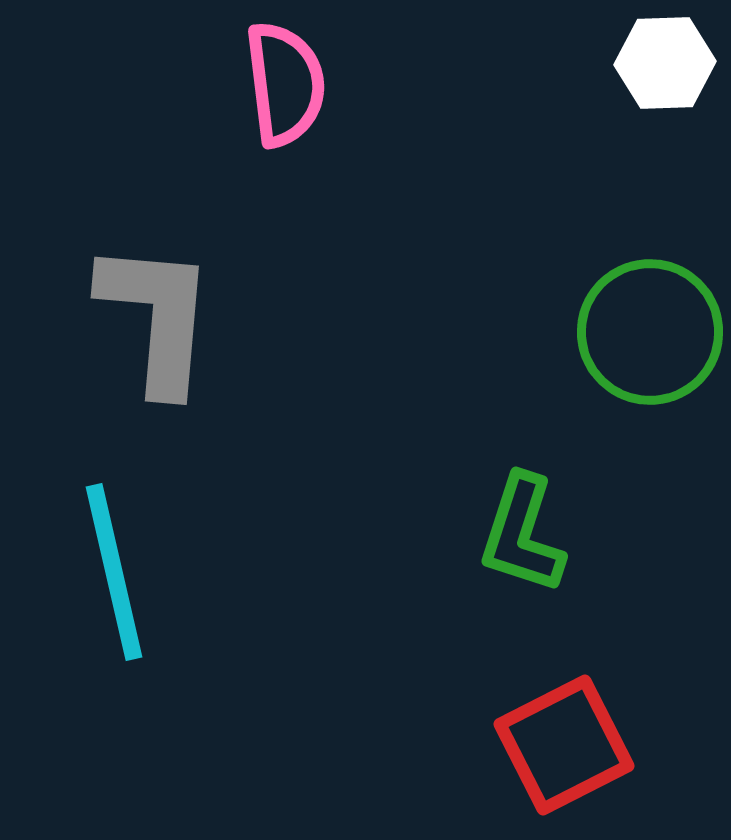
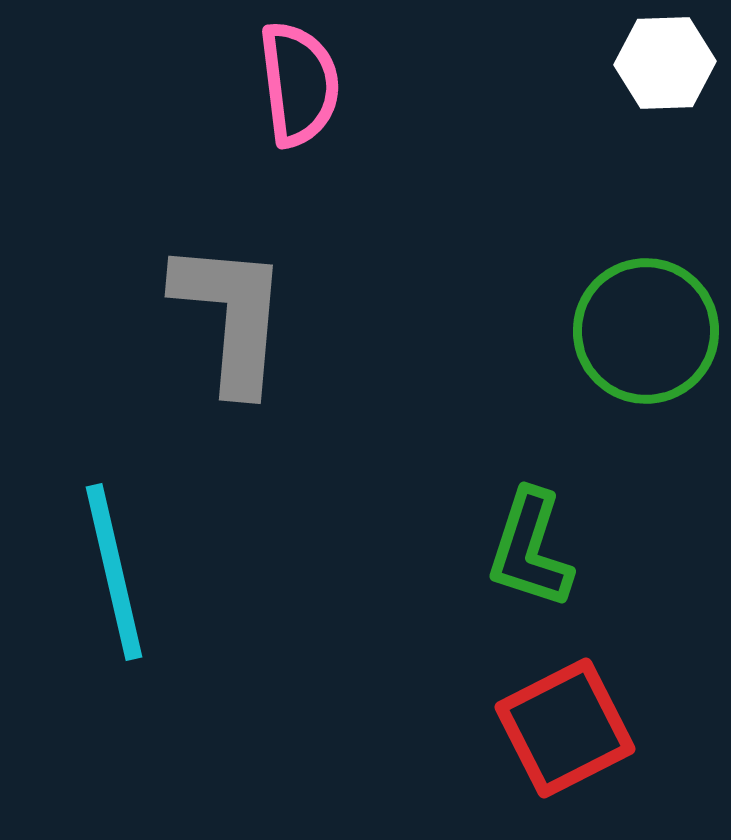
pink semicircle: moved 14 px right
gray L-shape: moved 74 px right, 1 px up
green circle: moved 4 px left, 1 px up
green L-shape: moved 8 px right, 15 px down
red square: moved 1 px right, 17 px up
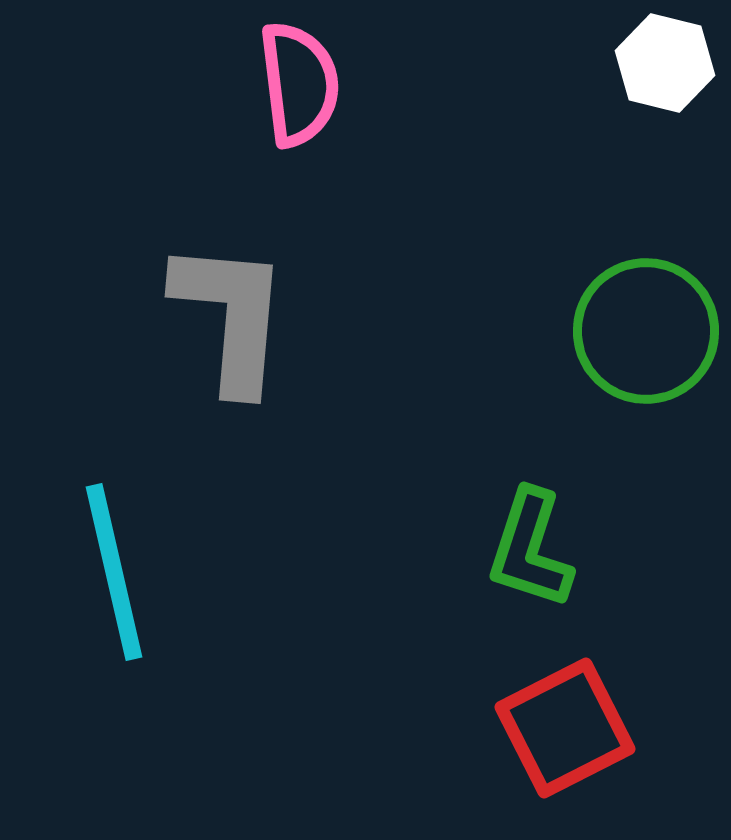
white hexagon: rotated 16 degrees clockwise
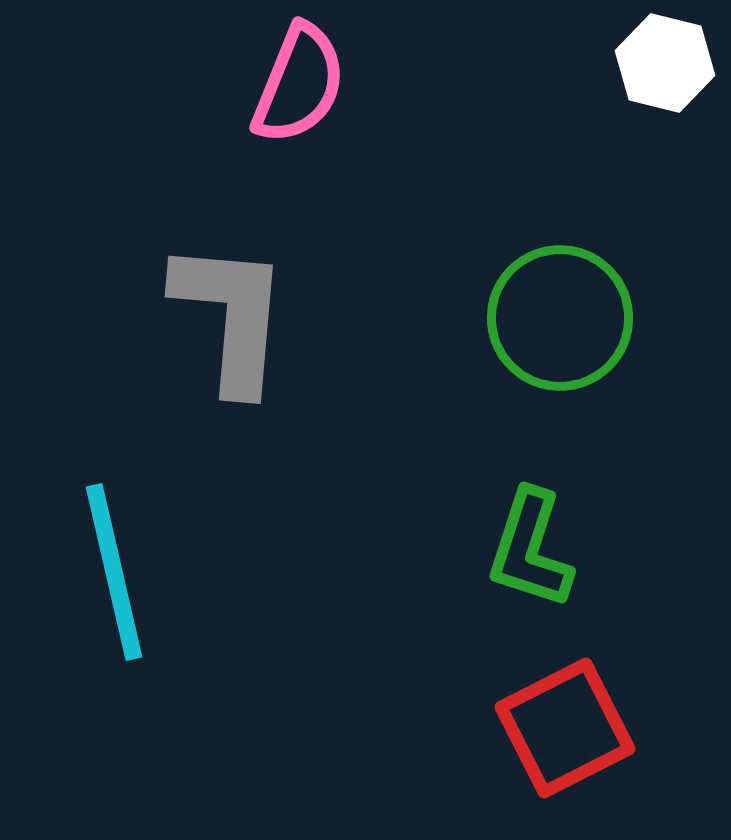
pink semicircle: rotated 29 degrees clockwise
green circle: moved 86 px left, 13 px up
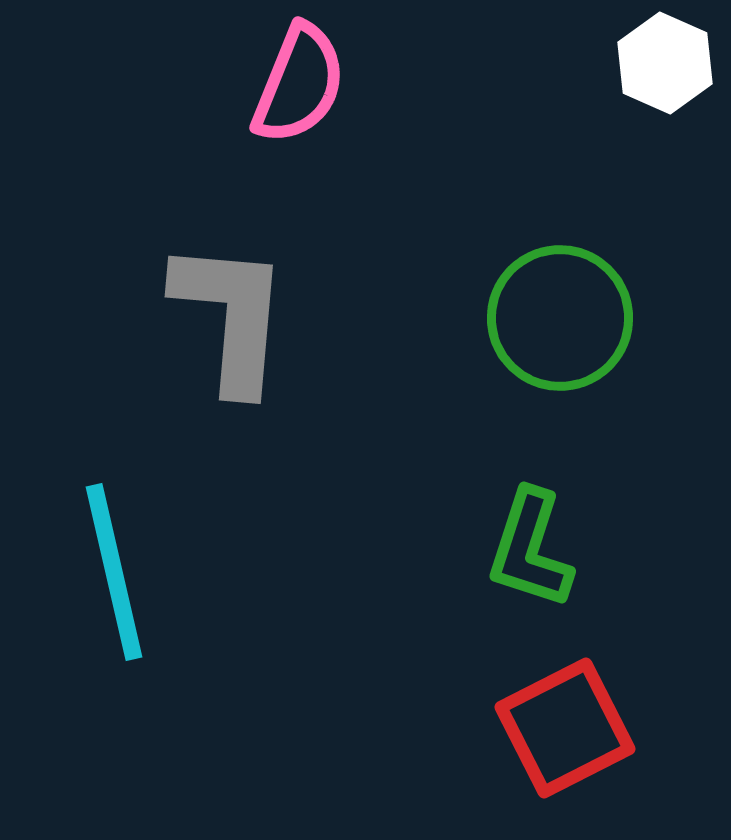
white hexagon: rotated 10 degrees clockwise
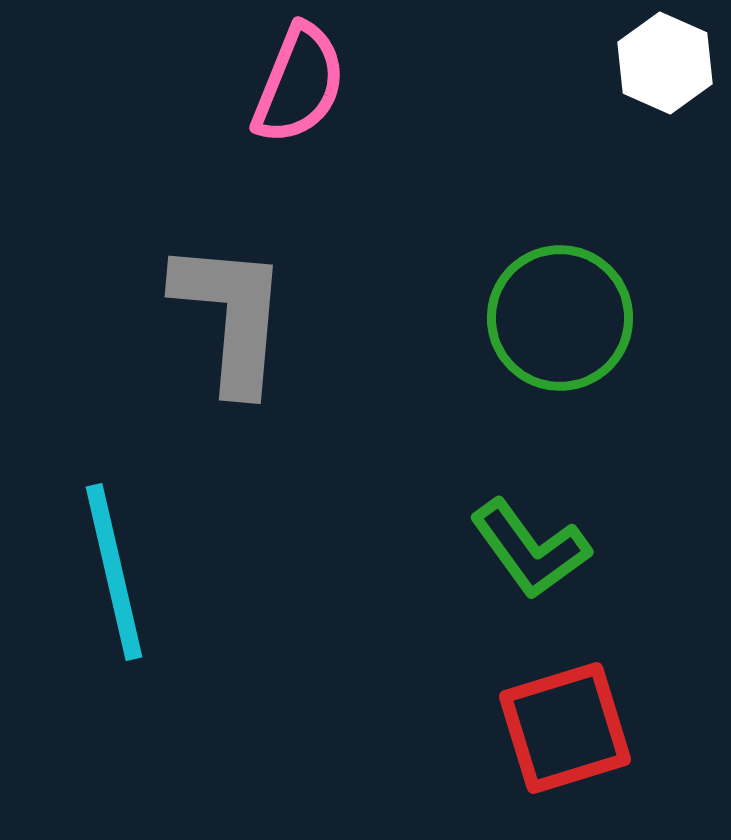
green L-shape: rotated 54 degrees counterclockwise
red square: rotated 10 degrees clockwise
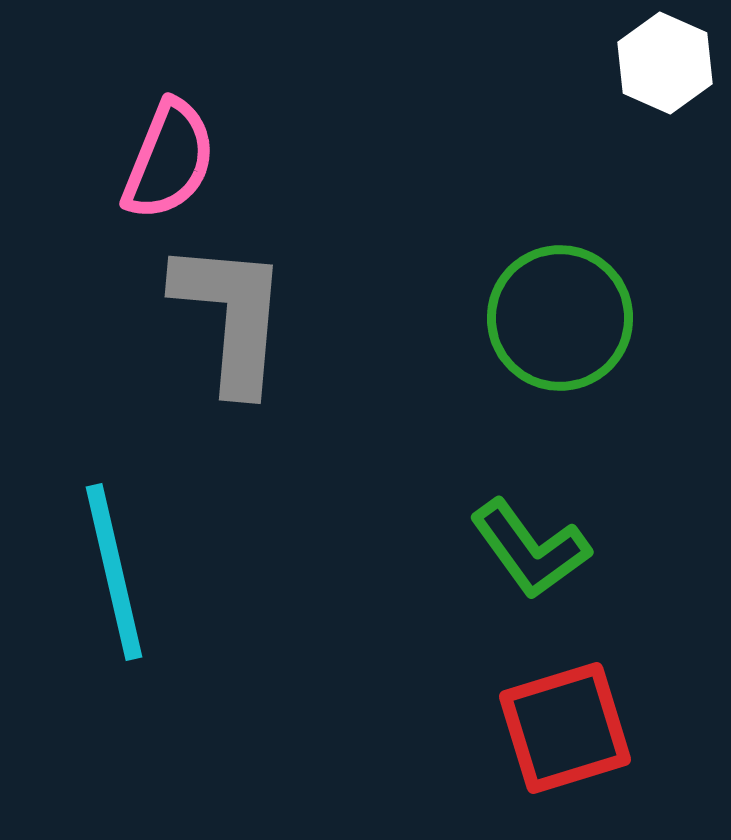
pink semicircle: moved 130 px left, 76 px down
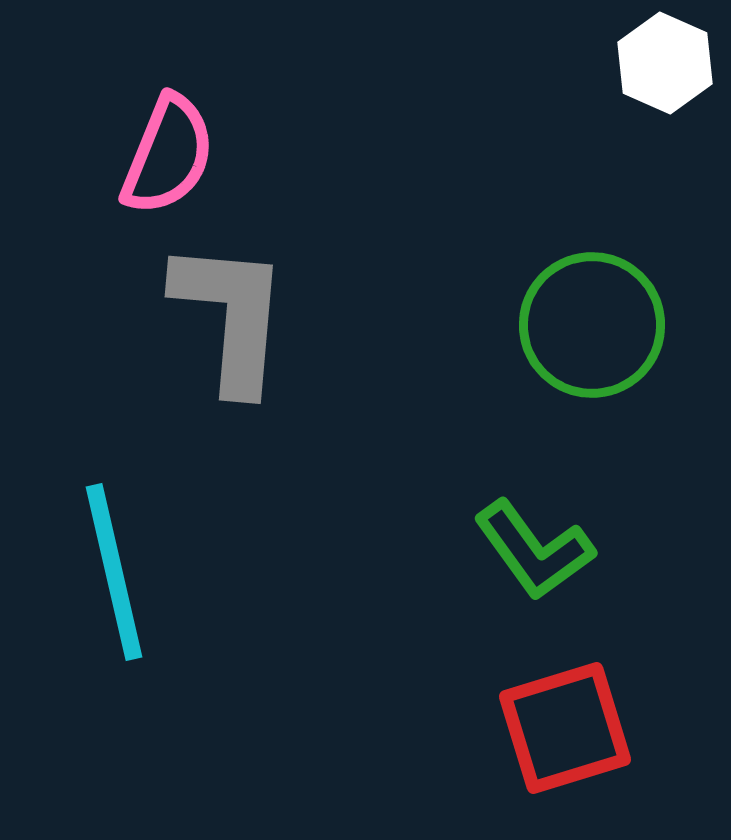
pink semicircle: moved 1 px left, 5 px up
green circle: moved 32 px right, 7 px down
green L-shape: moved 4 px right, 1 px down
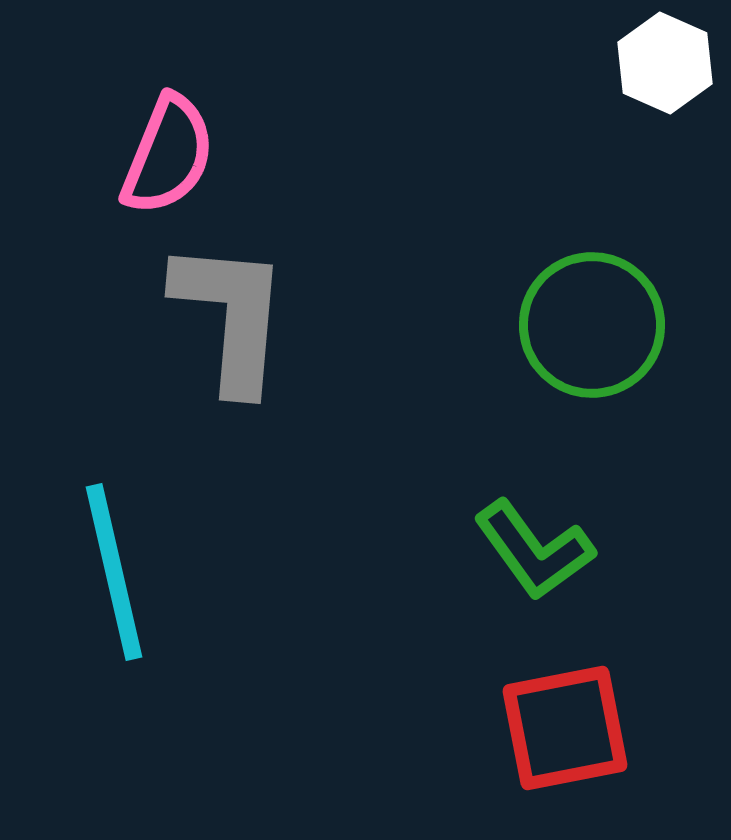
red square: rotated 6 degrees clockwise
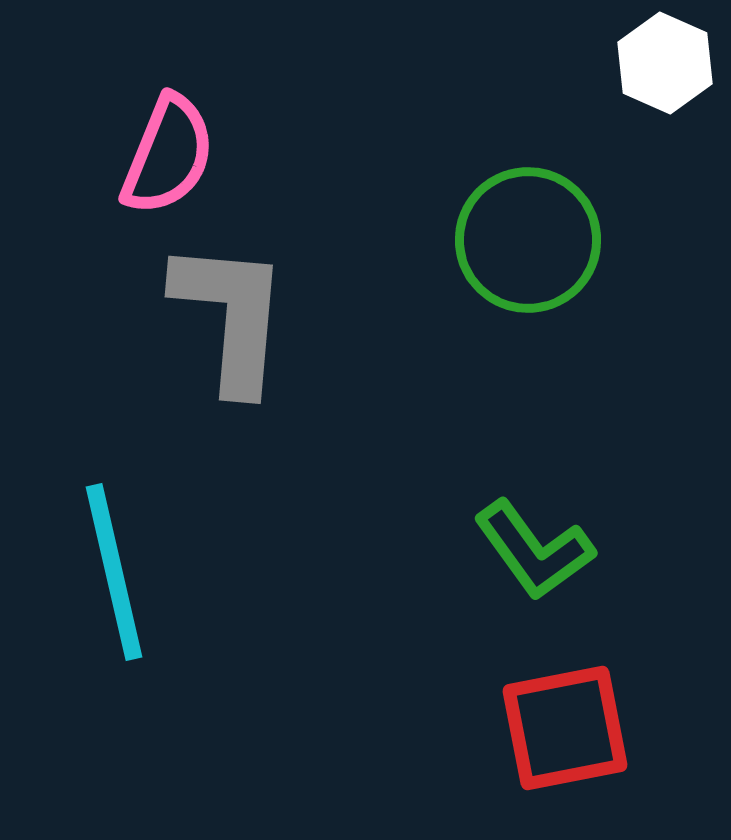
green circle: moved 64 px left, 85 px up
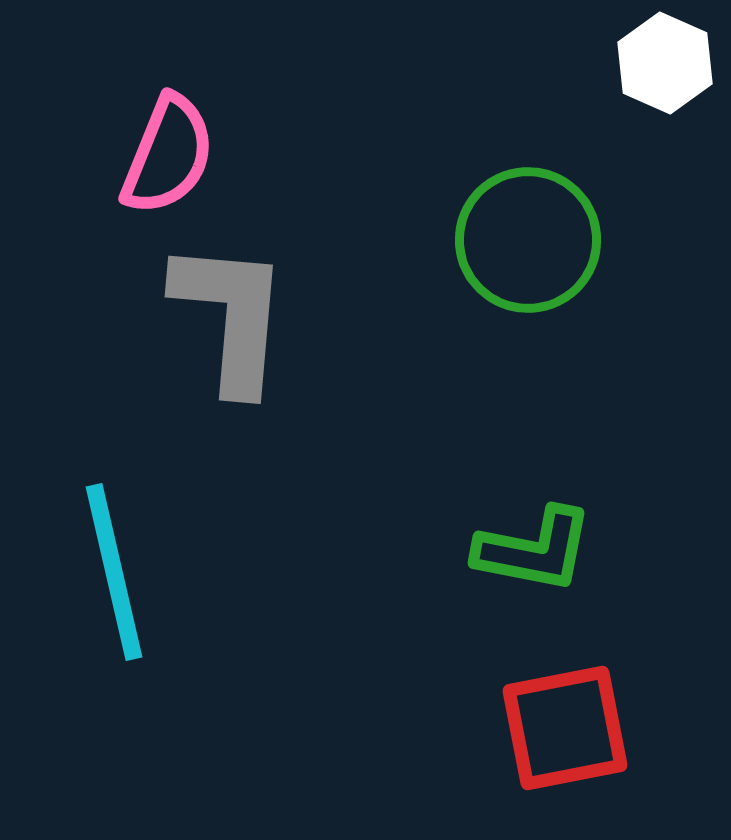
green L-shape: rotated 43 degrees counterclockwise
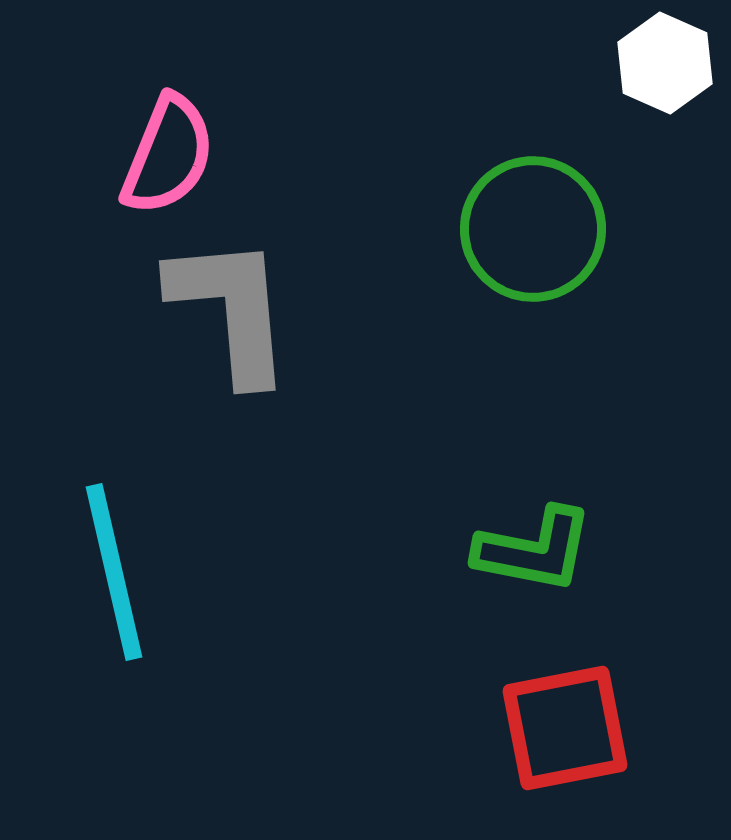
green circle: moved 5 px right, 11 px up
gray L-shape: moved 7 px up; rotated 10 degrees counterclockwise
